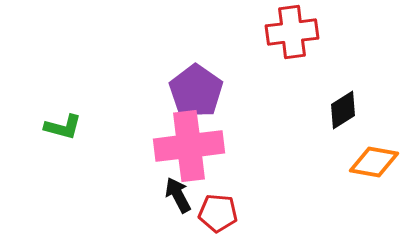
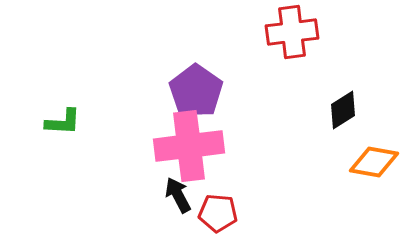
green L-shape: moved 5 px up; rotated 12 degrees counterclockwise
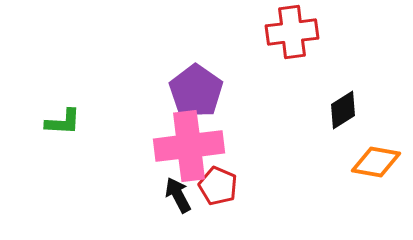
orange diamond: moved 2 px right
red pentagon: moved 27 px up; rotated 18 degrees clockwise
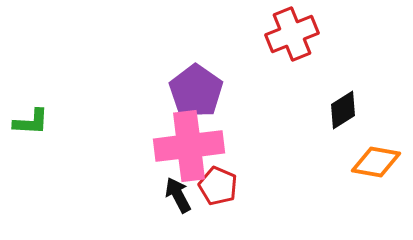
red cross: moved 2 px down; rotated 15 degrees counterclockwise
green L-shape: moved 32 px left
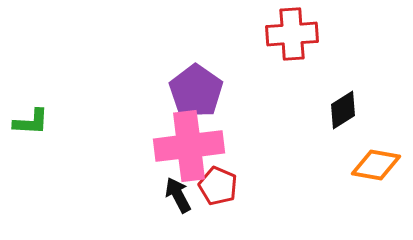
red cross: rotated 18 degrees clockwise
orange diamond: moved 3 px down
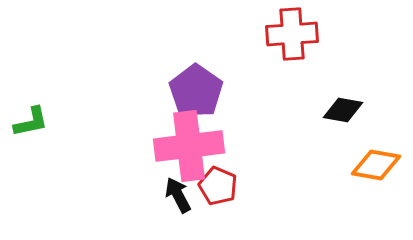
black diamond: rotated 42 degrees clockwise
green L-shape: rotated 15 degrees counterclockwise
